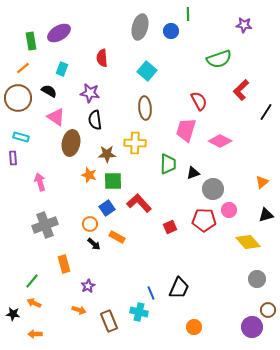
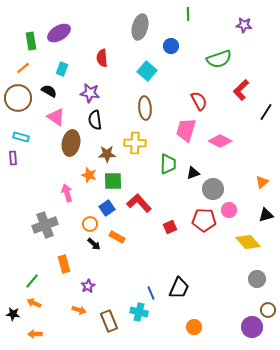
blue circle at (171, 31): moved 15 px down
pink arrow at (40, 182): moved 27 px right, 11 px down
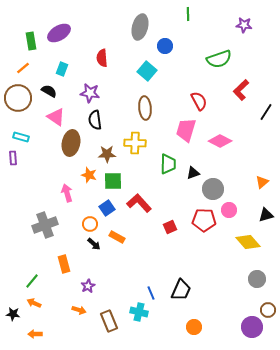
blue circle at (171, 46): moved 6 px left
black trapezoid at (179, 288): moved 2 px right, 2 px down
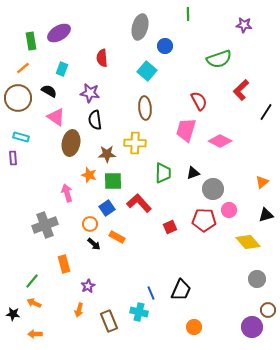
green trapezoid at (168, 164): moved 5 px left, 9 px down
orange arrow at (79, 310): rotated 88 degrees clockwise
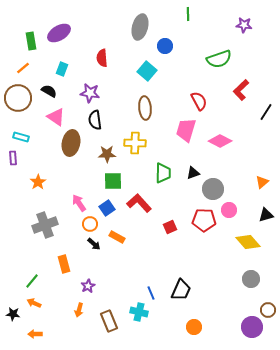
orange star at (89, 175): moved 51 px left, 7 px down; rotated 21 degrees clockwise
pink arrow at (67, 193): moved 12 px right, 10 px down; rotated 18 degrees counterclockwise
gray circle at (257, 279): moved 6 px left
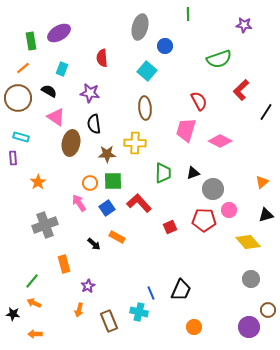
black semicircle at (95, 120): moved 1 px left, 4 px down
orange circle at (90, 224): moved 41 px up
purple circle at (252, 327): moved 3 px left
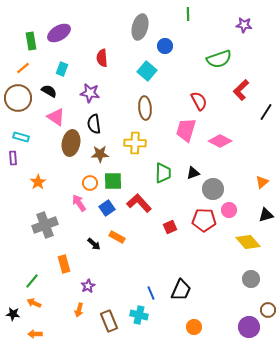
brown star at (107, 154): moved 7 px left
cyan cross at (139, 312): moved 3 px down
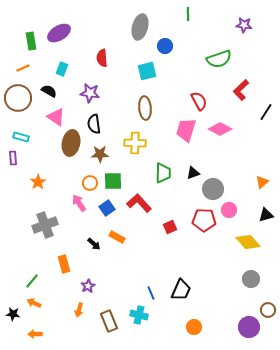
orange line at (23, 68): rotated 16 degrees clockwise
cyan square at (147, 71): rotated 36 degrees clockwise
pink diamond at (220, 141): moved 12 px up
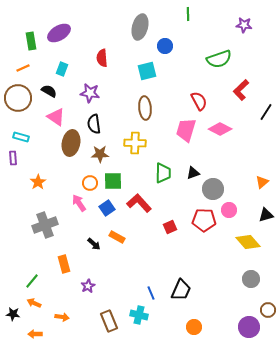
orange arrow at (79, 310): moved 17 px left, 7 px down; rotated 96 degrees counterclockwise
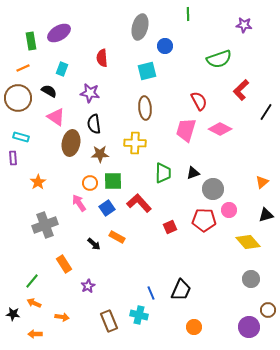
orange rectangle at (64, 264): rotated 18 degrees counterclockwise
